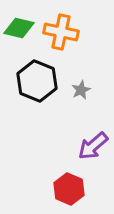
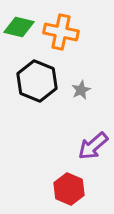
green diamond: moved 1 px up
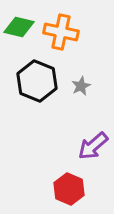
gray star: moved 4 px up
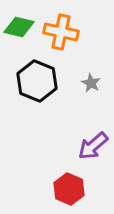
gray star: moved 10 px right, 3 px up; rotated 18 degrees counterclockwise
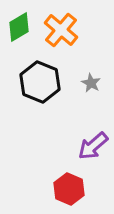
green diamond: rotated 44 degrees counterclockwise
orange cross: moved 2 px up; rotated 28 degrees clockwise
black hexagon: moved 3 px right, 1 px down
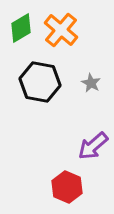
green diamond: moved 2 px right, 1 px down
black hexagon: rotated 12 degrees counterclockwise
red hexagon: moved 2 px left, 2 px up
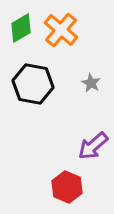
black hexagon: moved 7 px left, 2 px down
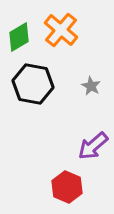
green diamond: moved 2 px left, 9 px down
gray star: moved 3 px down
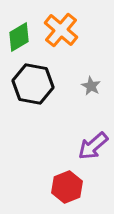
red hexagon: rotated 16 degrees clockwise
